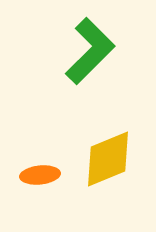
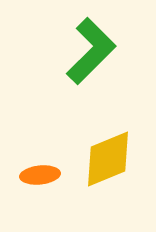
green L-shape: moved 1 px right
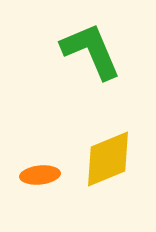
green L-shape: rotated 68 degrees counterclockwise
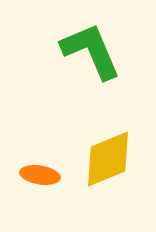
orange ellipse: rotated 15 degrees clockwise
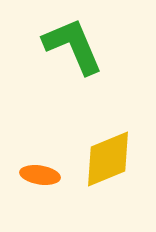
green L-shape: moved 18 px left, 5 px up
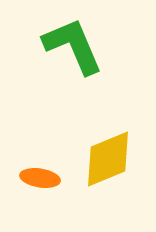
orange ellipse: moved 3 px down
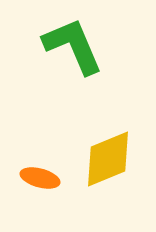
orange ellipse: rotated 6 degrees clockwise
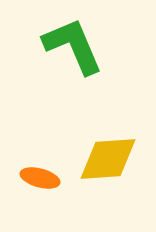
yellow diamond: rotated 18 degrees clockwise
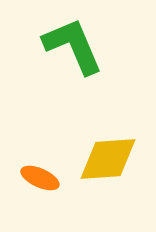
orange ellipse: rotated 9 degrees clockwise
